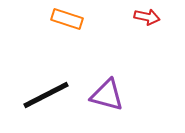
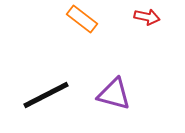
orange rectangle: moved 15 px right; rotated 20 degrees clockwise
purple triangle: moved 7 px right, 1 px up
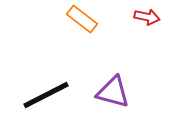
purple triangle: moved 1 px left, 2 px up
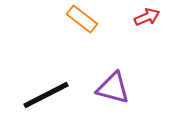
red arrow: rotated 35 degrees counterclockwise
purple triangle: moved 4 px up
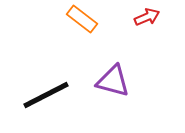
purple triangle: moved 7 px up
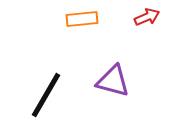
orange rectangle: rotated 44 degrees counterclockwise
black line: rotated 33 degrees counterclockwise
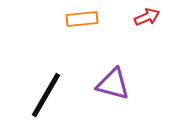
purple triangle: moved 3 px down
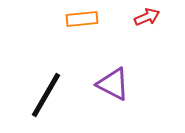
purple triangle: rotated 12 degrees clockwise
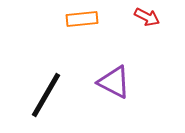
red arrow: rotated 50 degrees clockwise
purple triangle: moved 1 px right, 2 px up
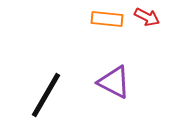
orange rectangle: moved 25 px right; rotated 12 degrees clockwise
